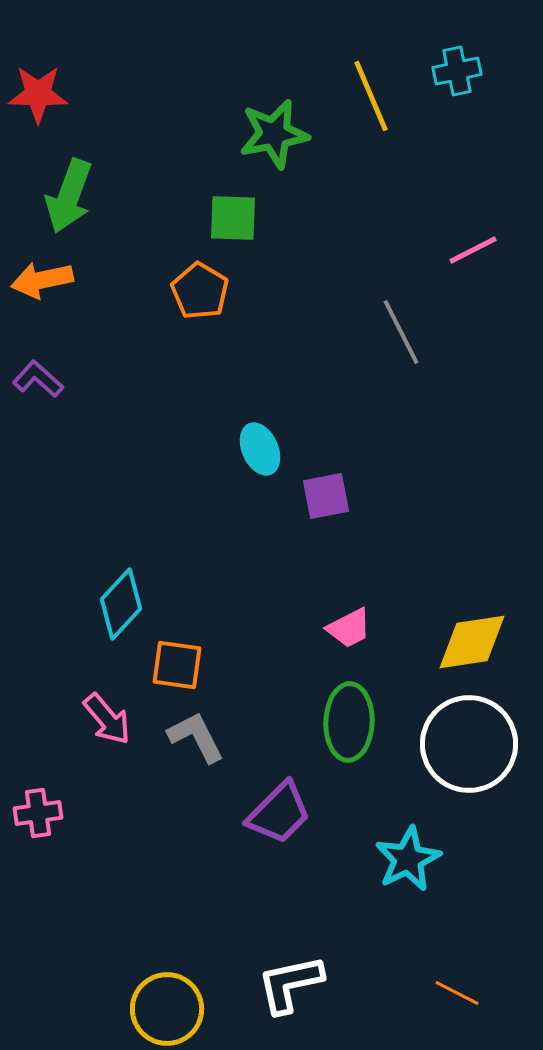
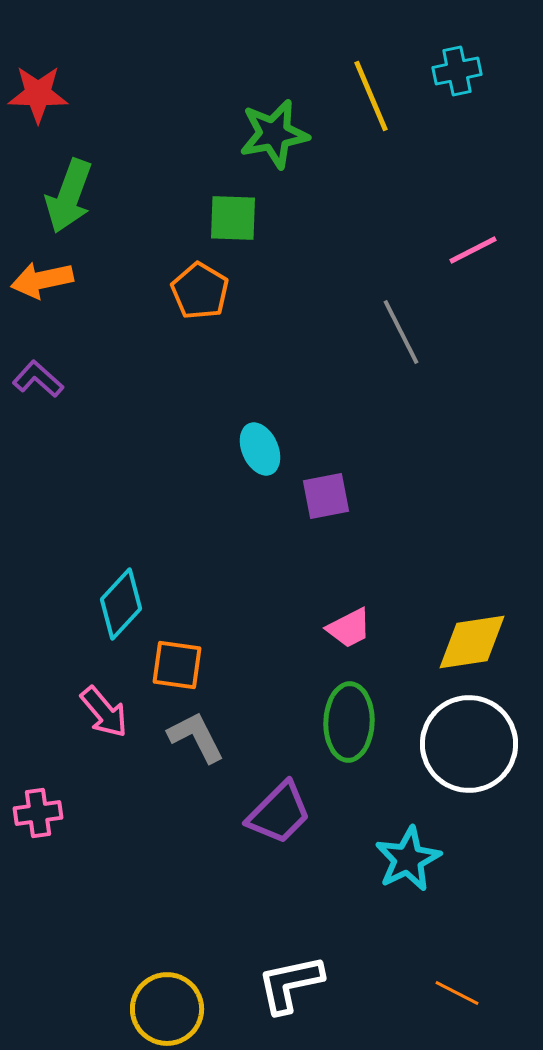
pink arrow: moved 3 px left, 7 px up
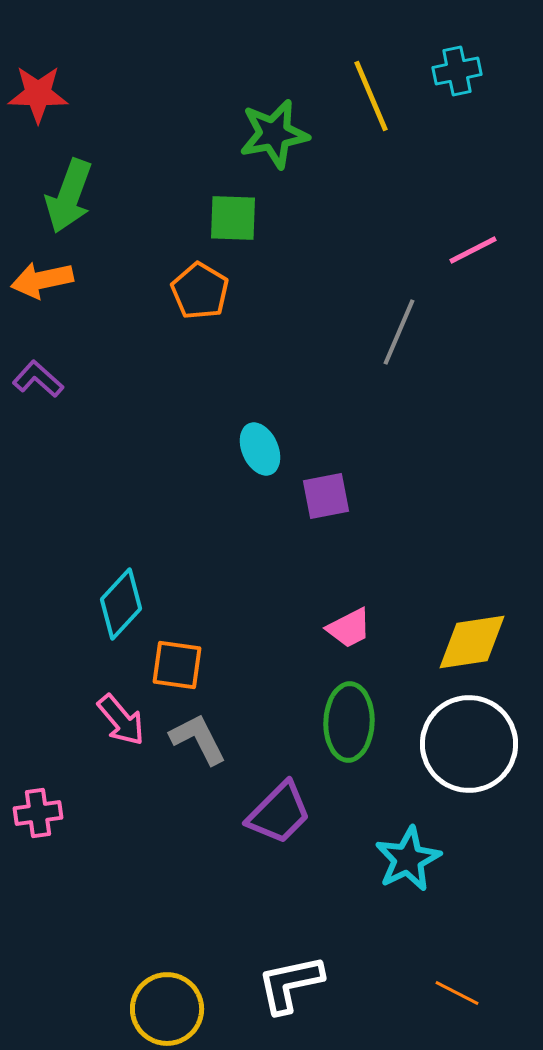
gray line: moved 2 px left; rotated 50 degrees clockwise
pink arrow: moved 17 px right, 8 px down
gray L-shape: moved 2 px right, 2 px down
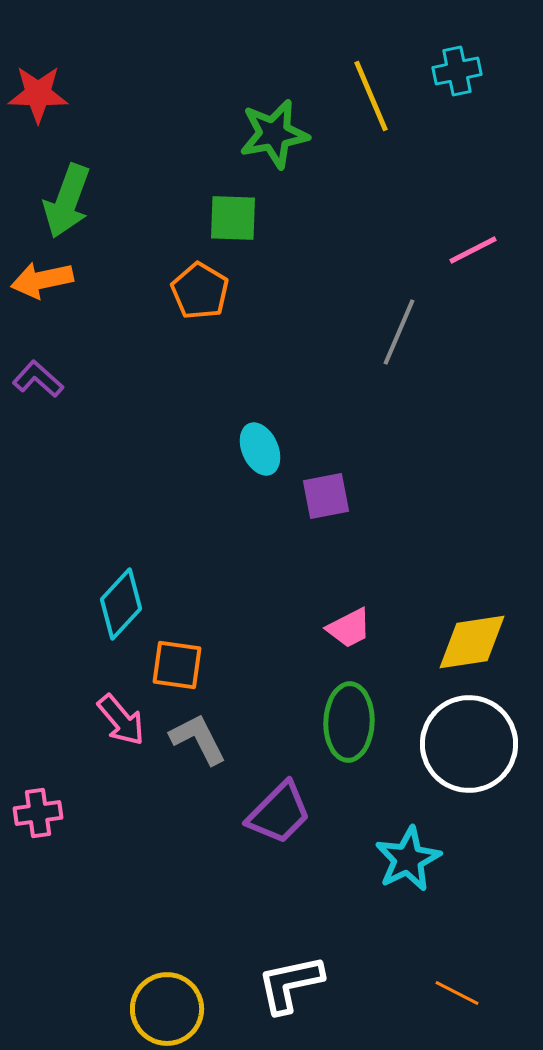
green arrow: moved 2 px left, 5 px down
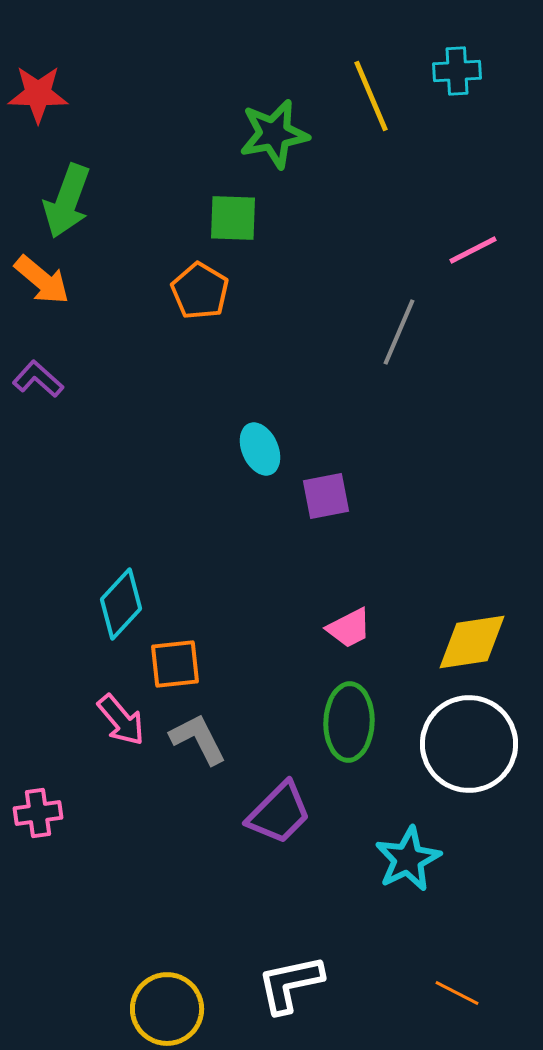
cyan cross: rotated 9 degrees clockwise
orange arrow: rotated 128 degrees counterclockwise
orange square: moved 2 px left, 1 px up; rotated 14 degrees counterclockwise
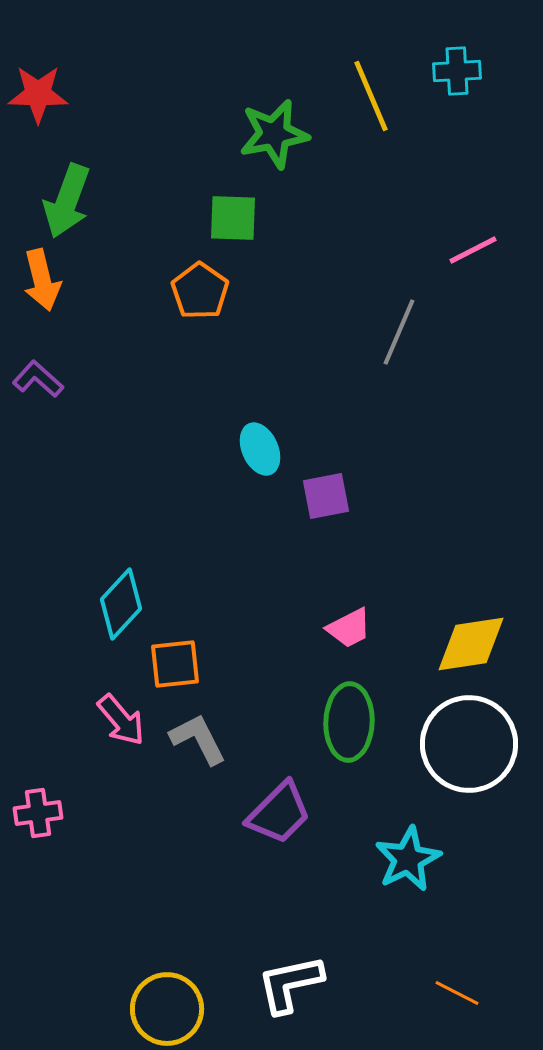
orange arrow: rotated 36 degrees clockwise
orange pentagon: rotated 4 degrees clockwise
yellow diamond: moved 1 px left, 2 px down
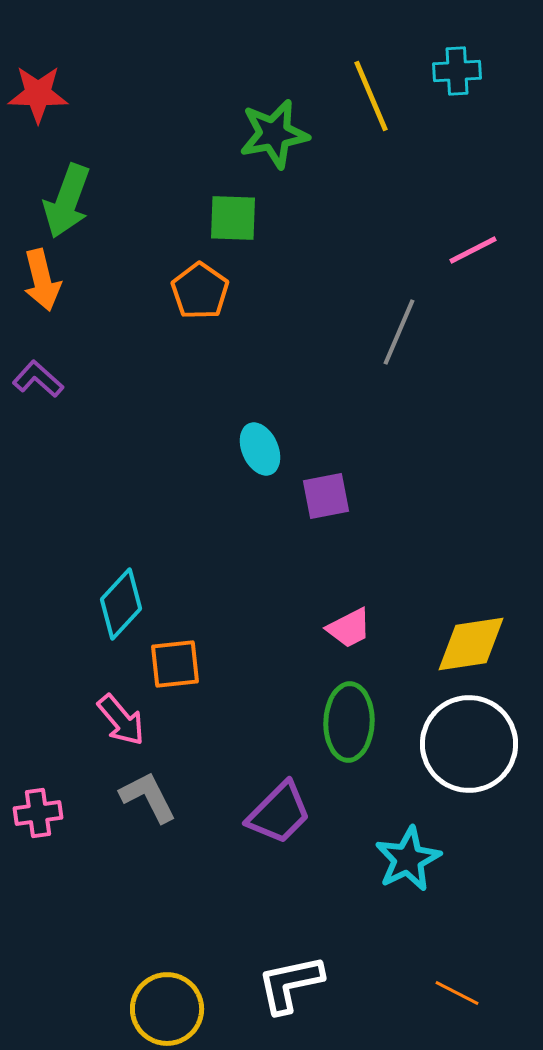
gray L-shape: moved 50 px left, 58 px down
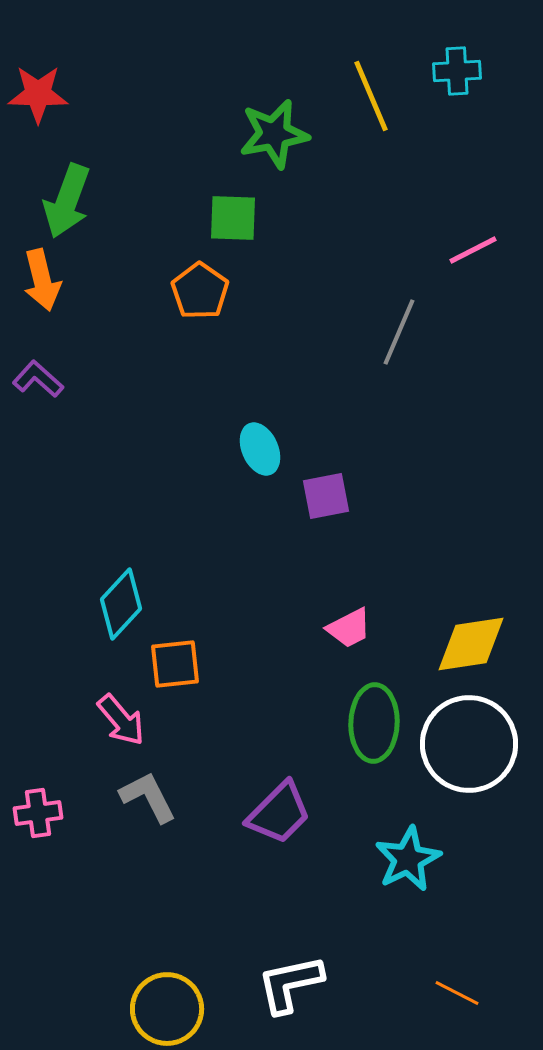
green ellipse: moved 25 px right, 1 px down
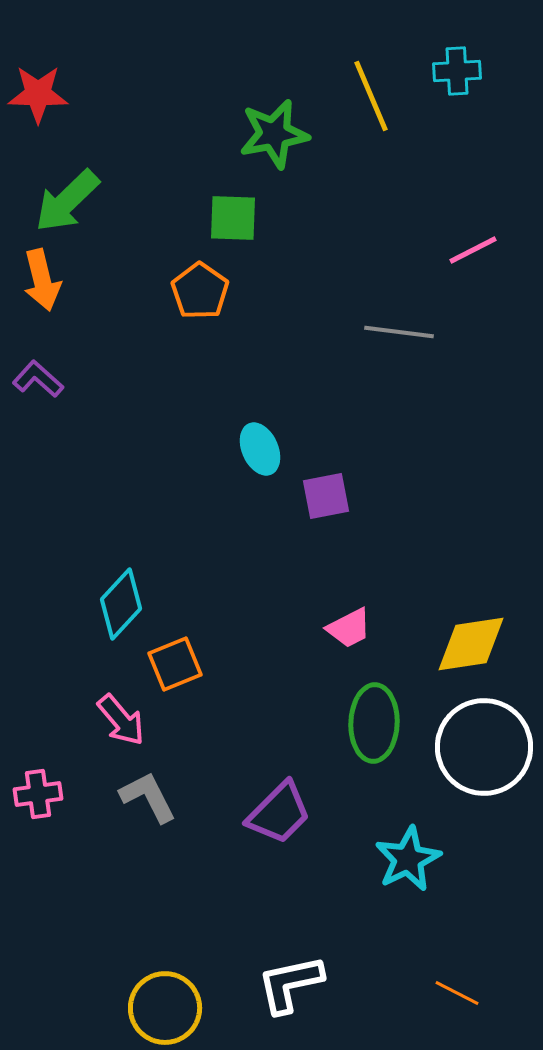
green arrow: rotated 26 degrees clockwise
gray line: rotated 74 degrees clockwise
orange square: rotated 16 degrees counterclockwise
white circle: moved 15 px right, 3 px down
pink cross: moved 19 px up
yellow circle: moved 2 px left, 1 px up
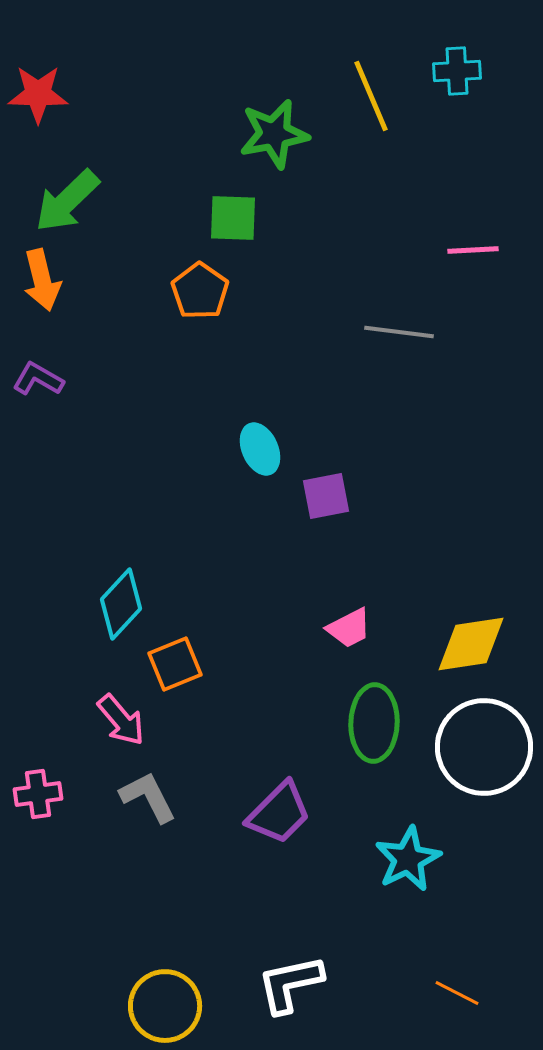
pink line: rotated 24 degrees clockwise
purple L-shape: rotated 12 degrees counterclockwise
yellow circle: moved 2 px up
